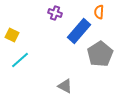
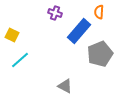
gray pentagon: rotated 10 degrees clockwise
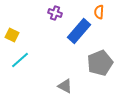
gray pentagon: moved 9 px down
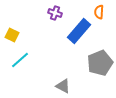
gray triangle: moved 2 px left
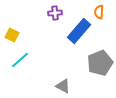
purple cross: rotated 24 degrees counterclockwise
